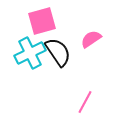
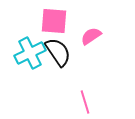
pink square: moved 12 px right; rotated 20 degrees clockwise
pink semicircle: moved 3 px up
pink line: rotated 45 degrees counterclockwise
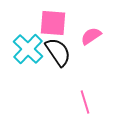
pink square: moved 1 px left, 2 px down
cyan cross: moved 2 px left, 4 px up; rotated 20 degrees counterclockwise
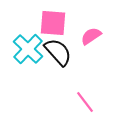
black semicircle: rotated 8 degrees counterclockwise
pink line: rotated 20 degrees counterclockwise
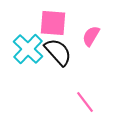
pink semicircle: rotated 25 degrees counterclockwise
